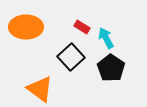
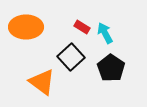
cyan arrow: moved 1 px left, 5 px up
orange triangle: moved 2 px right, 7 px up
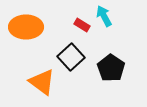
red rectangle: moved 2 px up
cyan arrow: moved 1 px left, 17 px up
